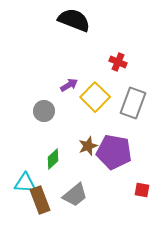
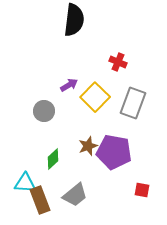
black semicircle: rotated 76 degrees clockwise
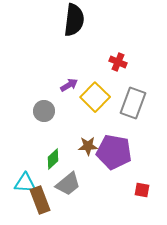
brown star: rotated 18 degrees clockwise
gray trapezoid: moved 7 px left, 11 px up
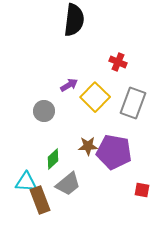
cyan triangle: moved 1 px right, 1 px up
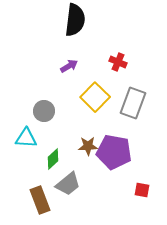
black semicircle: moved 1 px right
purple arrow: moved 19 px up
cyan triangle: moved 44 px up
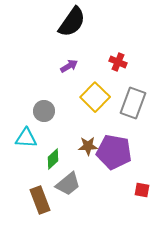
black semicircle: moved 3 px left, 2 px down; rotated 28 degrees clockwise
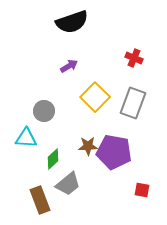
black semicircle: rotated 36 degrees clockwise
red cross: moved 16 px right, 4 px up
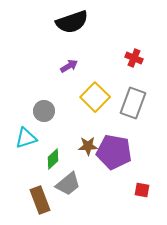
cyan triangle: rotated 20 degrees counterclockwise
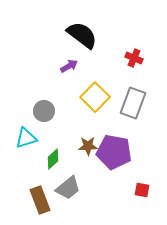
black semicircle: moved 10 px right, 13 px down; rotated 124 degrees counterclockwise
gray trapezoid: moved 4 px down
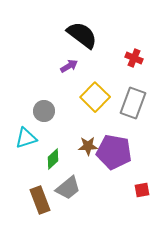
red square: rotated 21 degrees counterclockwise
